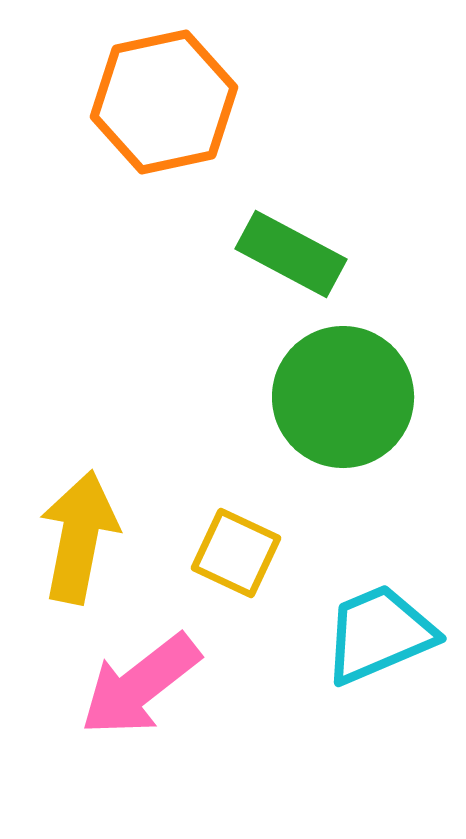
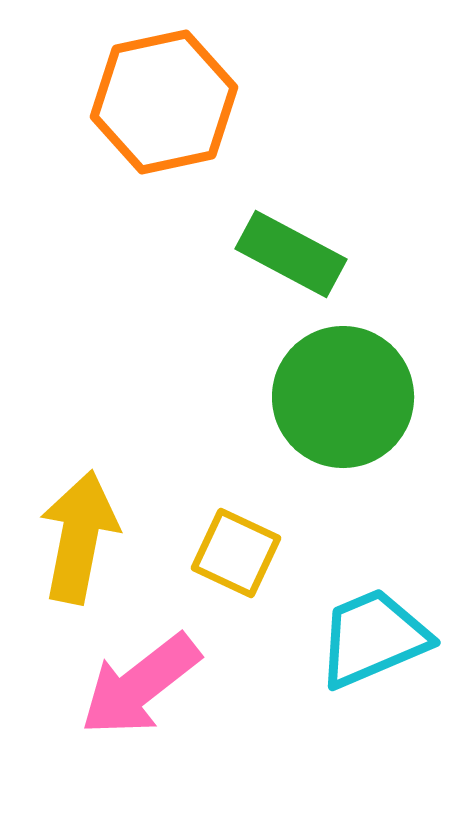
cyan trapezoid: moved 6 px left, 4 px down
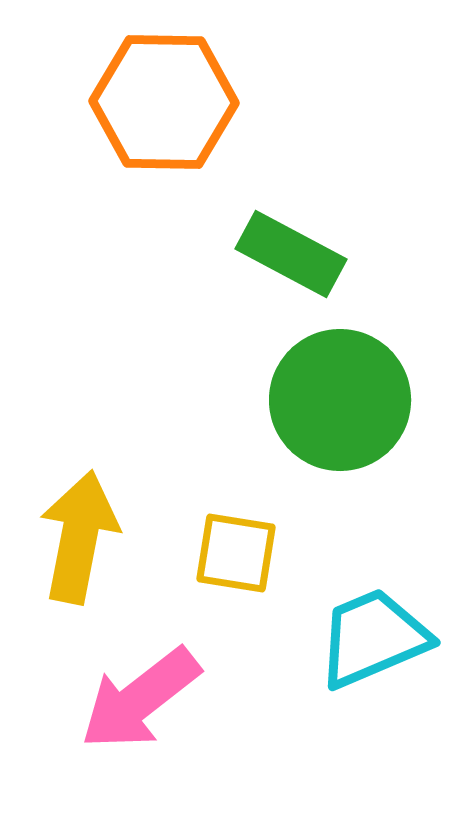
orange hexagon: rotated 13 degrees clockwise
green circle: moved 3 px left, 3 px down
yellow square: rotated 16 degrees counterclockwise
pink arrow: moved 14 px down
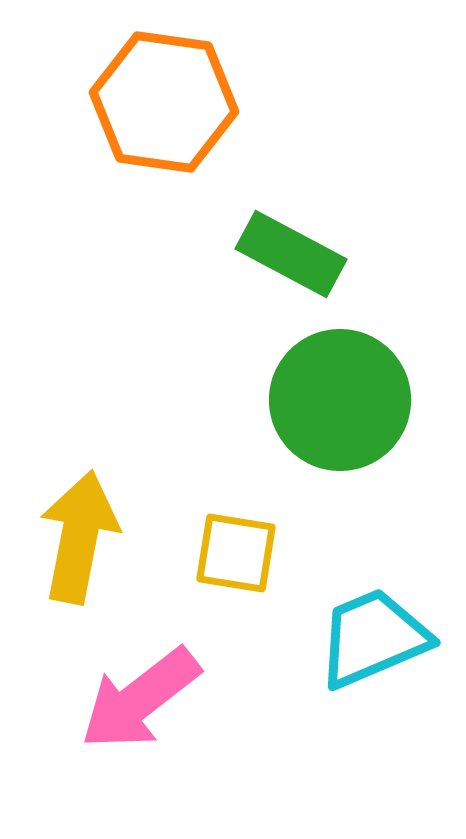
orange hexagon: rotated 7 degrees clockwise
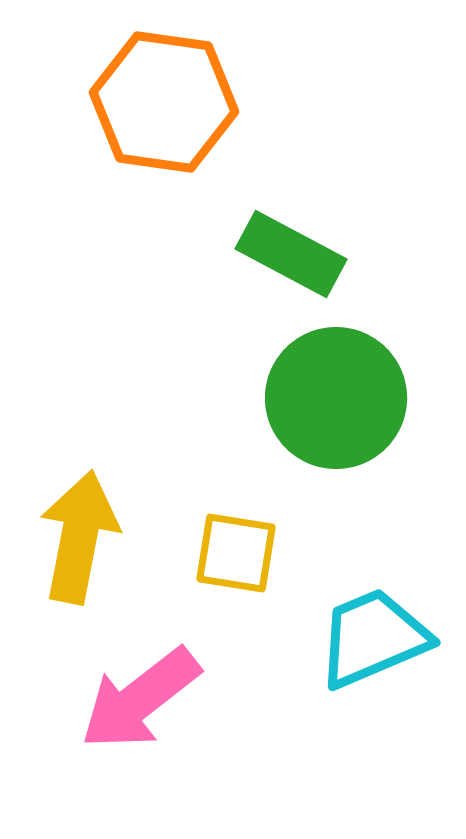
green circle: moved 4 px left, 2 px up
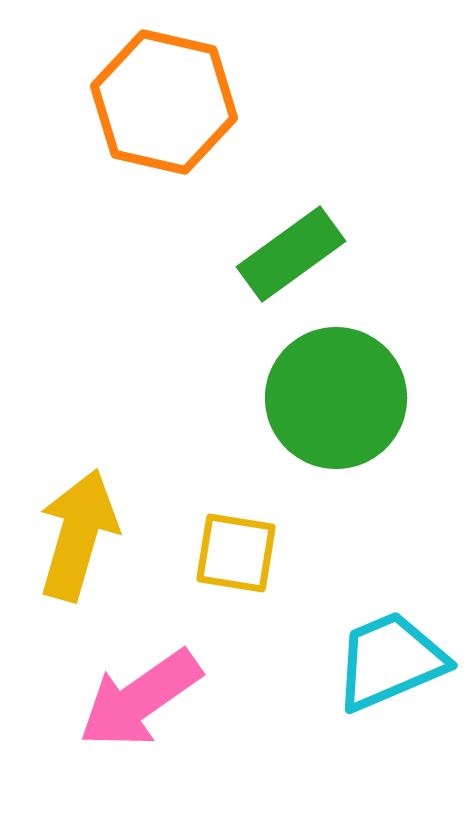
orange hexagon: rotated 5 degrees clockwise
green rectangle: rotated 64 degrees counterclockwise
yellow arrow: moved 1 px left, 2 px up; rotated 5 degrees clockwise
cyan trapezoid: moved 17 px right, 23 px down
pink arrow: rotated 3 degrees clockwise
